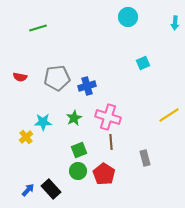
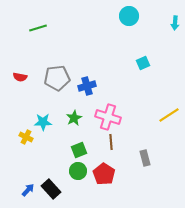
cyan circle: moved 1 px right, 1 px up
yellow cross: rotated 24 degrees counterclockwise
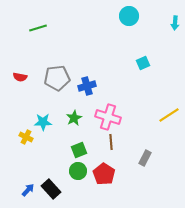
gray rectangle: rotated 42 degrees clockwise
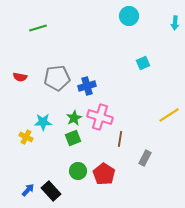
pink cross: moved 8 px left
brown line: moved 9 px right, 3 px up; rotated 14 degrees clockwise
green square: moved 6 px left, 12 px up
black rectangle: moved 2 px down
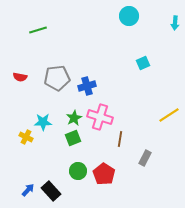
green line: moved 2 px down
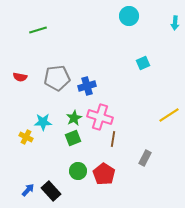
brown line: moved 7 px left
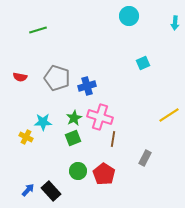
gray pentagon: rotated 25 degrees clockwise
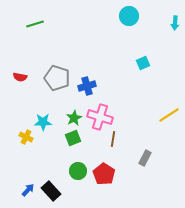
green line: moved 3 px left, 6 px up
